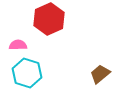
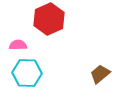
cyan hexagon: rotated 16 degrees counterclockwise
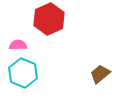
cyan hexagon: moved 4 px left; rotated 20 degrees clockwise
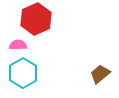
red hexagon: moved 13 px left
cyan hexagon: rotated 8 degrees clockwise
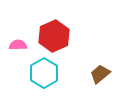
red hexagon: moved 18 px right, 17 px down
cyan hexagon: moved 21 px right
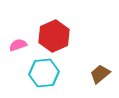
pink semicircle: rotated 18 degrees counterclockwise
cyan hexagon: rotated 24 degrees clockwise
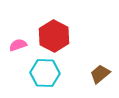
red hexagon: rotated 8 degrees counterclockwise
cyan hexagon: moved 1 px right; rotated 8 degrees clockwise
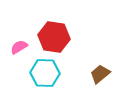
red hexagon: moved 1 px down; rotated 20 degrees counterclockwise
pink semicircle: moved 1 px right, 2 px down; rotated 12 degrees counterclockwise
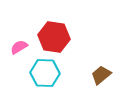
brown trapezoid: moved 1 px right, 1 px down
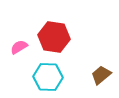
cyan hexagon: moved 3 px right, 4 px down
